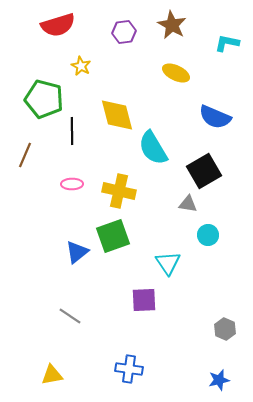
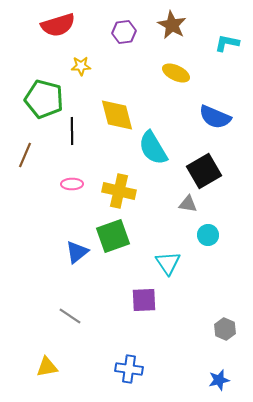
yellow star: rotated 30 degrees counterclockwise
yellow triangle: moved 5 px left, 8 px up
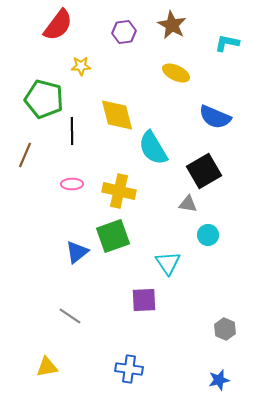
red semicircle: rotated 36 degrees counterclockwise
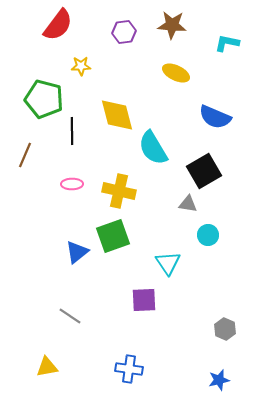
brown star: rotated 24 degrees counterclockwise
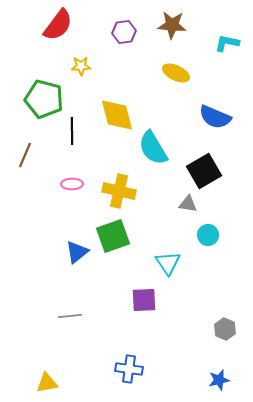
gray line: rotated 40 degrees counterclockwise
yellow triangle: moved 16 px down
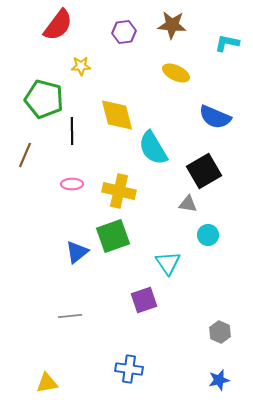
purple square: rotated 16 degrees counterclockwise
gray hexagon: moved 5 px left, 3 px down
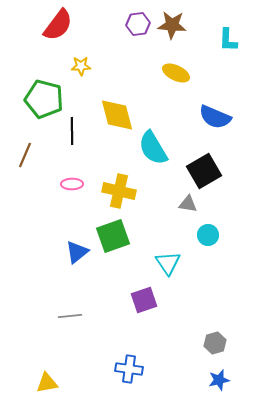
purple hexagon: moved 14 px right, 8 px up
cyan L-shape: moved 1 px right, 3 px up; rotated 100 degrees counterclockwise
gray hexagon: moved 5 px left, 11 px down; rotated 20 degrees clockwise
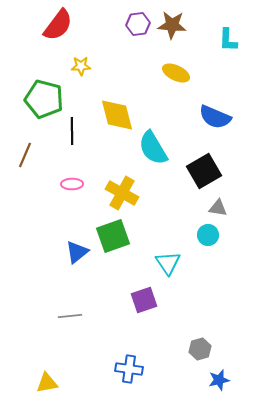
yellow cross: moved 3 px right, 2 px down; rotated 16 degrees clockwise
gray triangle: moved 30 px right, 4 px down
gray hexagon: moved 15 px left, 6 px down
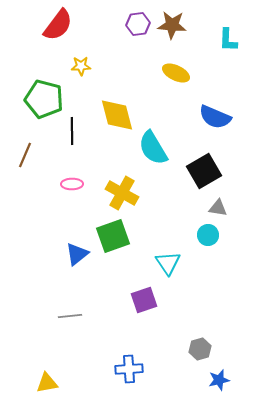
blue triangle: moved 2 px down
blue cross: rotated 12 degrees counterclockwise
